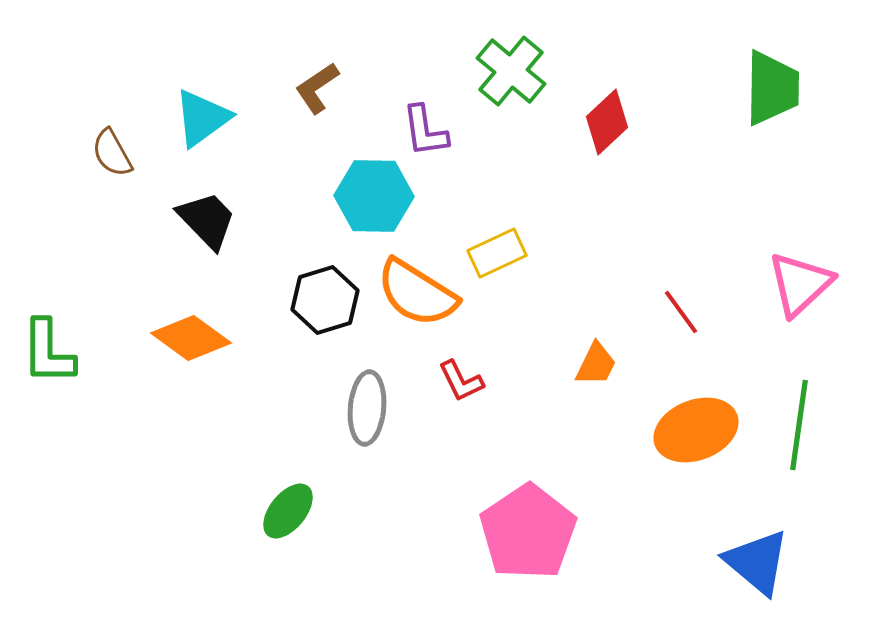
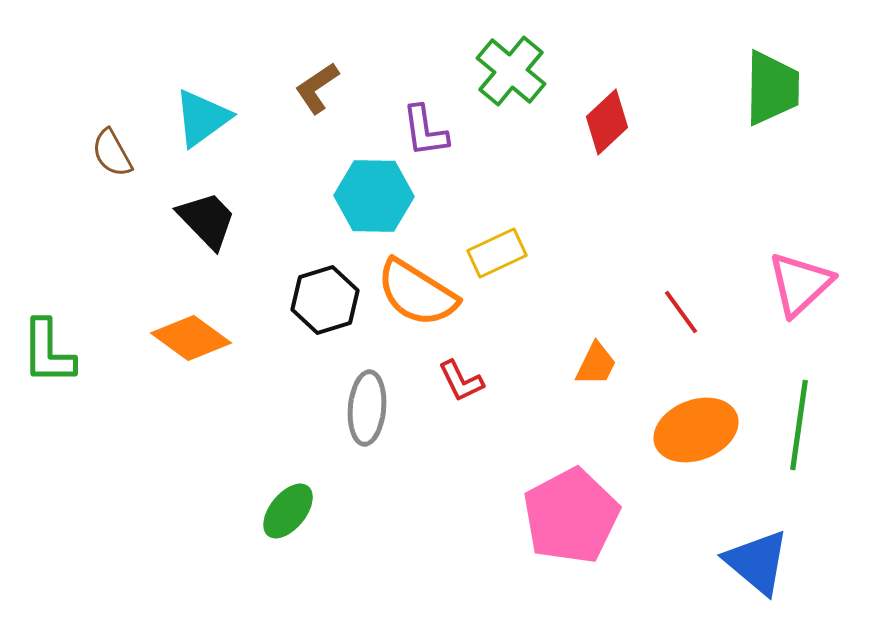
pink pentagon: moved 43 px right, 16 px up; rotated 6 degrees clockwise
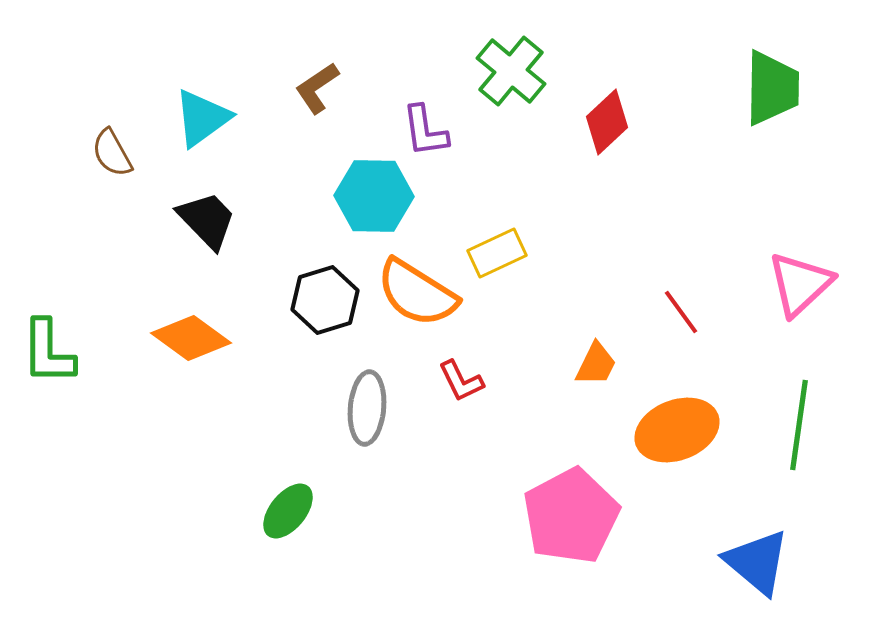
orange ellipse: moved 19 px left
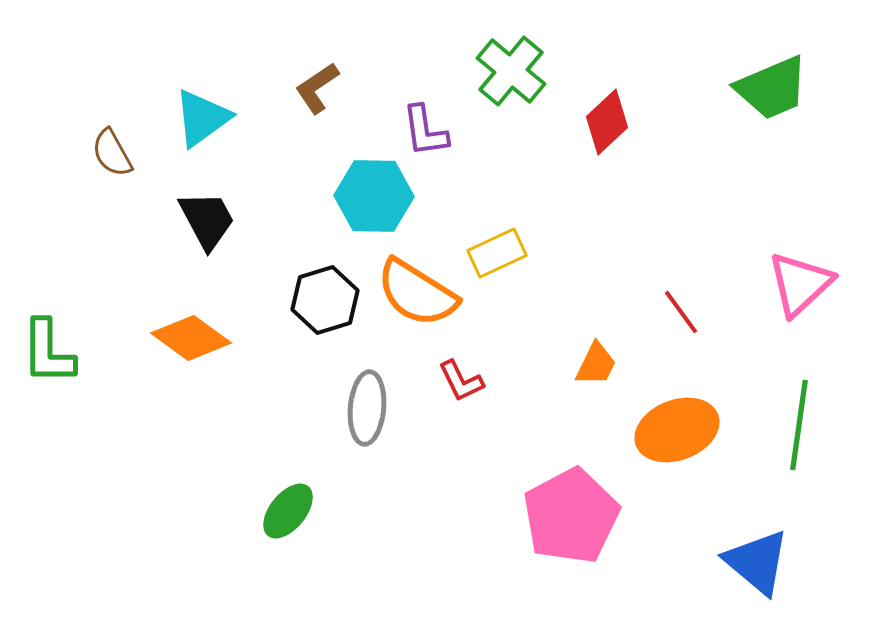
green trapezoid: rotated 66 degrees clockwise
black trapezoid: rotated 16 degrees clockwise
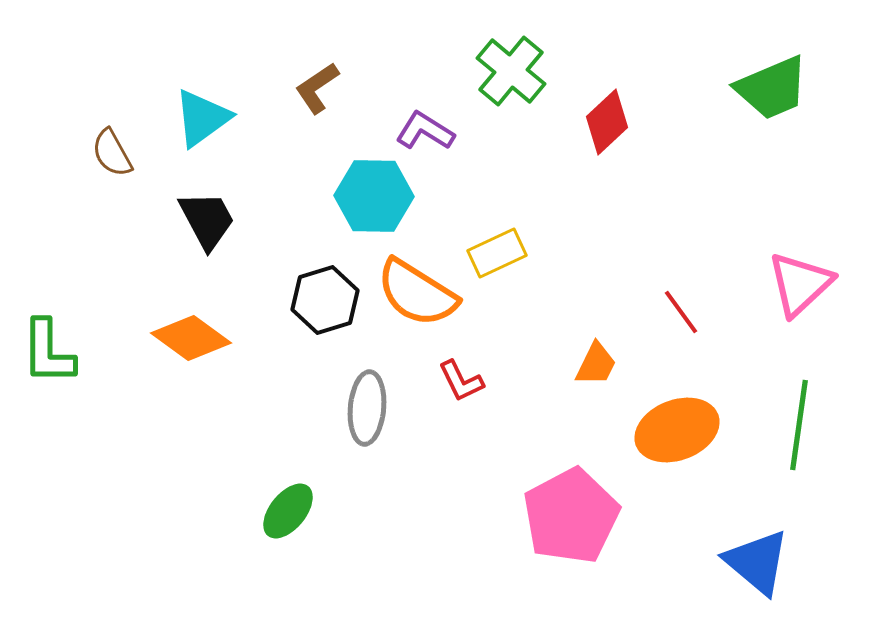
purple L-shape: rotated 130 degrees clockwise
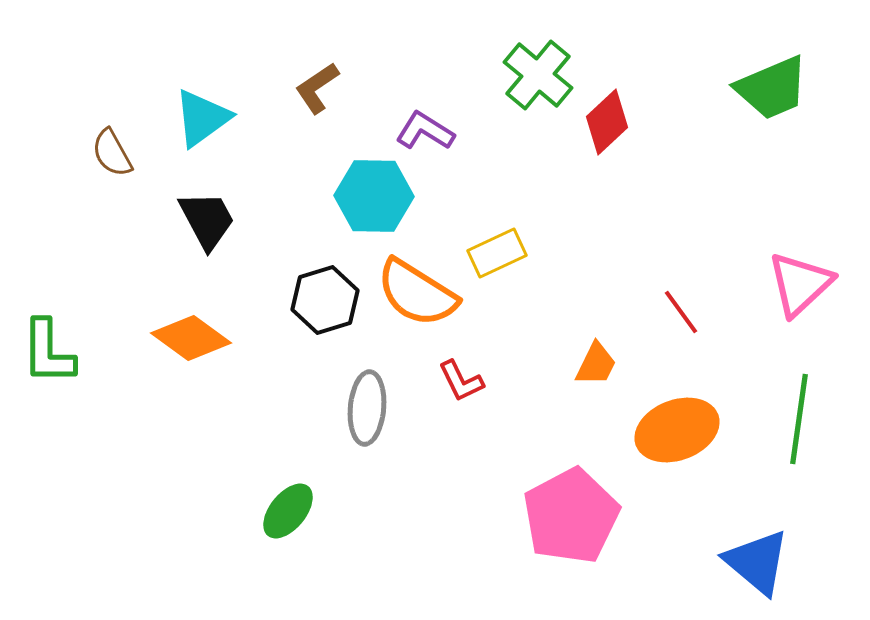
green cross: moved 27 px right, 4 px down
green line: moved 6 px up
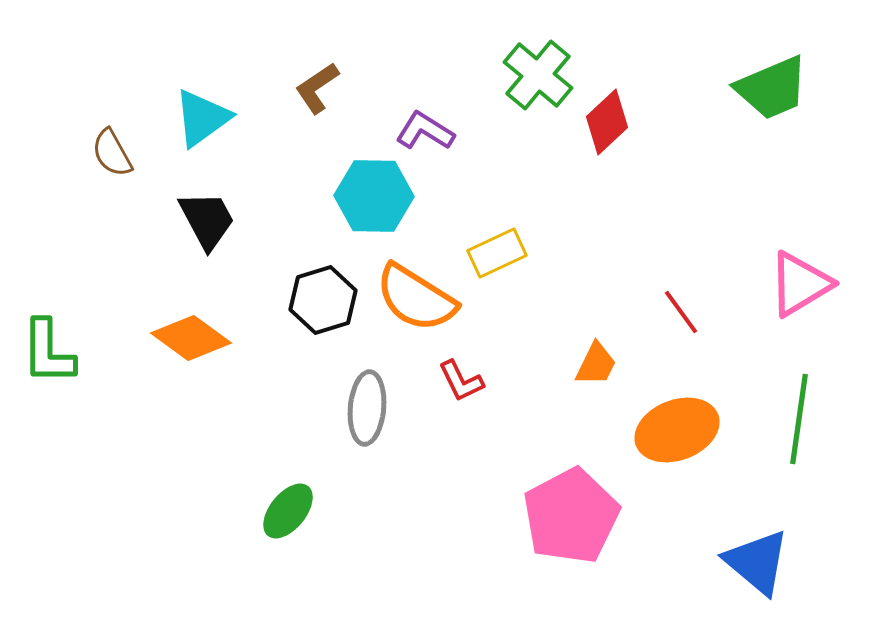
pink triangle: rotated 12 degrees clockwise
orange semicircle: moved 1 px left, 5 px down
black hexagon: moved 2 px left
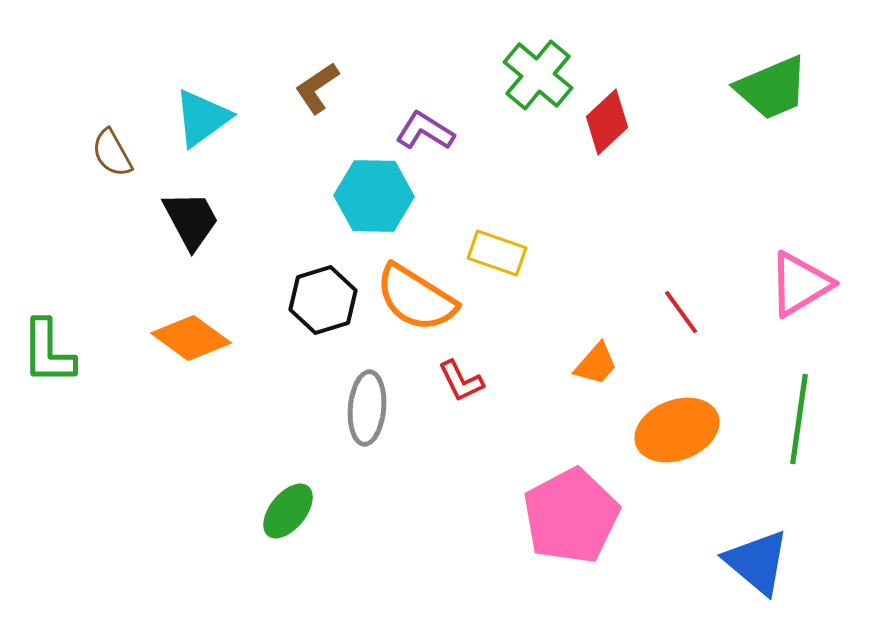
black trapezoid: moved 16 px left
yellow rectangle: rotated 44 degrees clockwise
orange trapezoid: rotated 15 degrees clockwise
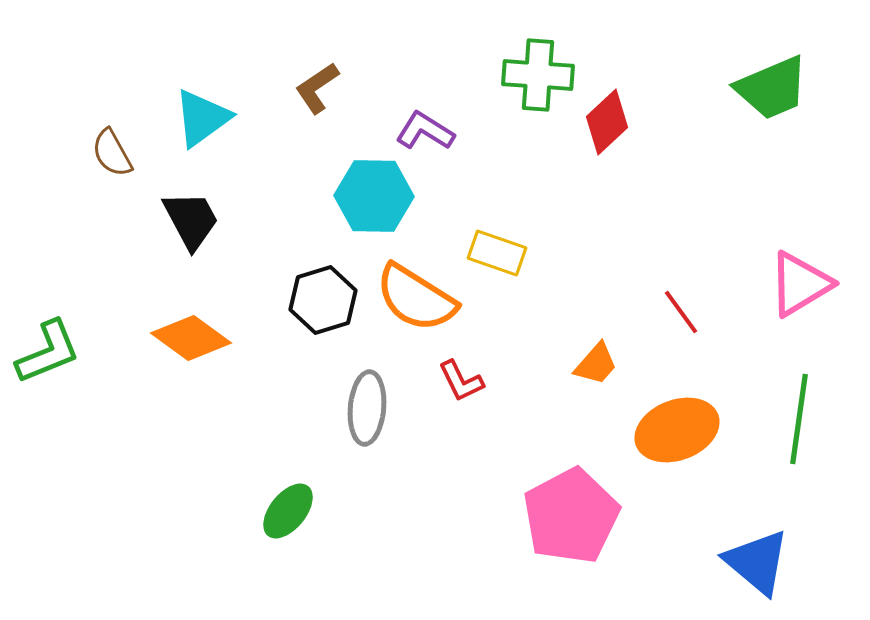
green cross: rotated 36 degrees counterclockwise
green L-shape: rotated 112 degrees counterclockwise
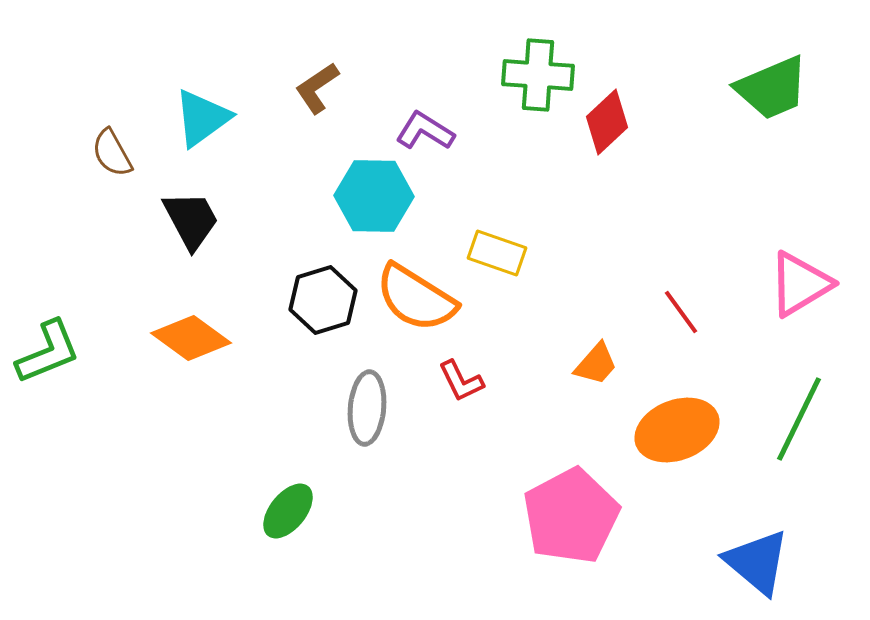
green line: rotated 18 degrees clockwise
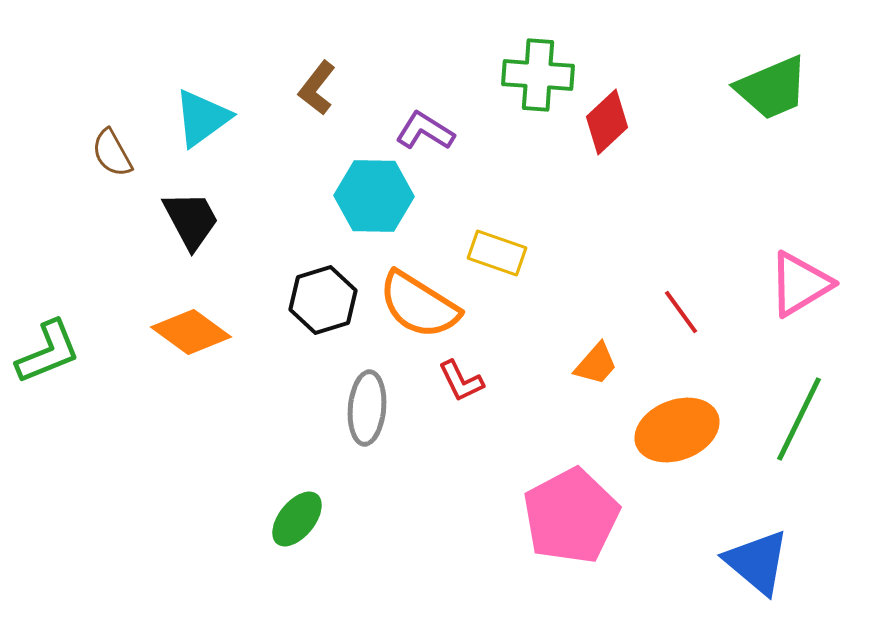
brown L-shape: rotated 18 degrees counterclockwise
orange semicircle: moved 3 px right, 7 px down
orange diamond: moved 6 px up
green ellipse: moved 9 px right, 8 px down
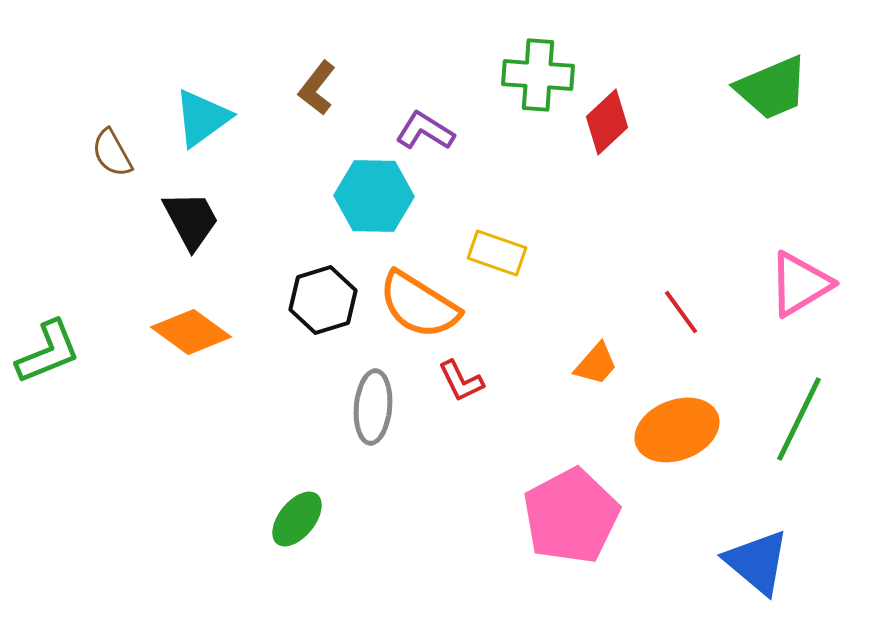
gray ellipse: moved 6 px right, 1 px up
